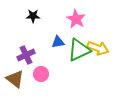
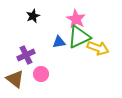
black star: rotated 24 degrees counterclockwise
blue triangle: moved 1 px right
green triangle: moved 13 px up
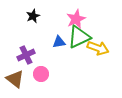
pink star: rotated 18 degrees clockwise
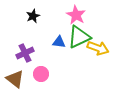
pink star: moved 4 px up; rotated 18 degrees counterclockwise
blue triangle: rotated 16 degrees clockwise
purple cross: moved 1 px left, 2 px up
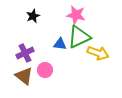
pink star: rotated 18 degrees counterclockwise
blue triangle: moved 1 px right, 2 px down
yellow arrow: moved 5 px down
pink circle: moved 4 px right, 4 px up
brown triangle: moved 9 px right, 3 px up
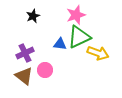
pink star: rotated 30 degrees counterclockwise
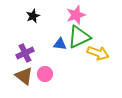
pink circle: moved 4 px down
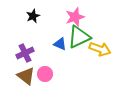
pink star: moved 1 px left, 2 px down
blue triangle: rotated 16 degrees clockwise
yellow arrow: moved 2 px right, 4 px up
brown triangle: moved 2 px right
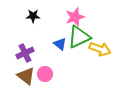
black star: rotated 24 degrees clockwise
blue triangle: rotated 16 degrees clockwise
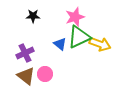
yellow arrow: moved 5 px up
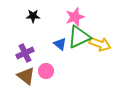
pink circle: moved 1 px right, 3 px up
